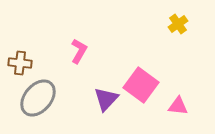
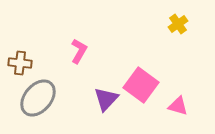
pink triangle: rotated 10 degrees clockwise
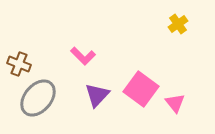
pink L-shape: moved 4 px right, 5 px down; rotated 105 degrees clockwise
brown cross: moved 1 px left, 1 px down; rotated 15 degrees clockwise
pink square: moved 4 px down
purple triangle: moved 9 px left, 4 px up
pink triangle: moved 3 px left, 3 px up; rotated 35 degrees clockwise
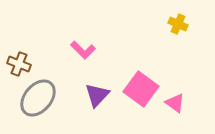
yellow cross: rotated 30 degrees counterclockwise
pink L-shape: moved 6 px up
pink triangle: rotated 15 degrees counterclockwise
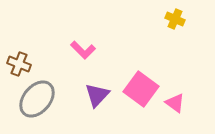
yellow cross: moved 3 px left, 5 px up
gray ellipse: moved 1 px left, 1 px down
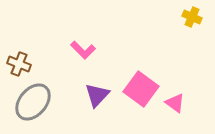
yellow cross: moved 17 px right, 2 px up
gray ellipse: moved 4 px left, 3 px down
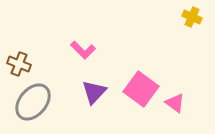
purple triangle: moved 3 px left, 3 px up
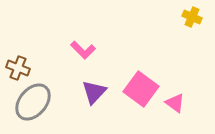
brown cross: moved 1 px left, 4 px down
